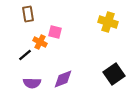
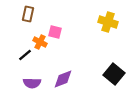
brown rectangle: rotated 21 degrees clockwise
black square: rotated 15 degrees counterclockwise
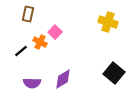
pink square: rotated 32 degrees clockwise
black line: moved 4 px left, 4 px up
black square: moved 1 px up
purple diamond: rotated 10 degrees counterclockwise
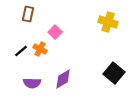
orange cross: moved 7 px down
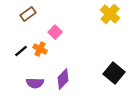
brown rectangle: rotated 42 degrees clockwise
yellow cross: moved 2 px right, 8 px up; rotated 24 degrees clockwise
purple diamond: rotated 15 degrees counterclockwise
purple semicircle: moved 3 px right
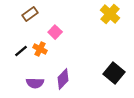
brown rectangle: moved 2 px right
